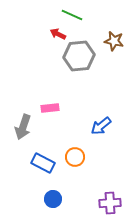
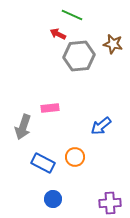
brown star: moved 1 px left, 3 px down
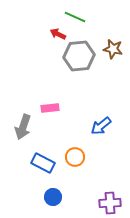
green line: moved 3 px right, 2 px down
brown star: moved 5 px down
blue circle: moved 2 px up
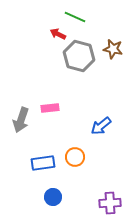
gray hexagon: rotated 20 degrees clockwise
gray arrow: moved 2 px left, 7 px up
blue rectangle: rotated 35 degrees counterclockwise
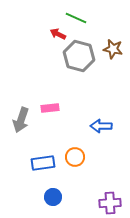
green line: moved 1 px right, 1 px down
blue arrow: rotated 40 degrees clockwise
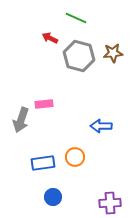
red arrow: moved 8 px left, 4 px down
brown star: moved 4 px down; rotated 18 degrees counterclockwise
pink rectangle: moved 6 px left, 4 px up
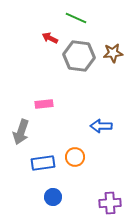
gray hexagon: rotated 8 degrees counterclockwise
gray arrow: moved 12 px down
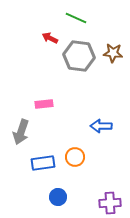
brown star: rotated 12 degrees clockwise
blue circle: moved 5 px right
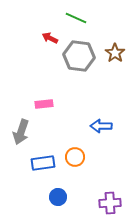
brown star: moved 2 px right; rotated 30 degrees clockwise
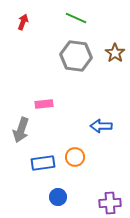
red arrow: moved 27 px left, 16 px up; rotated 84 degrees clockwise
gray hexagon: moved 3 px left
gray arrow: moved 2 px up
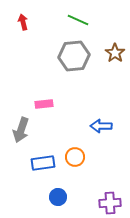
green line: moved 2 px right, 2 px down
red arrow: rotated 35 degrees counterclockwise
gray hexagon: moved 2 px left; rotated 12 degrees counterclockwise
